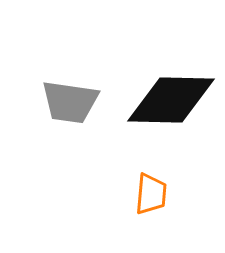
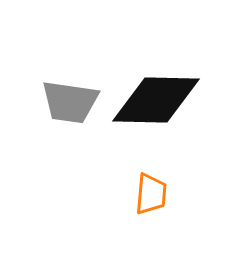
black diamond: moved 15 px left
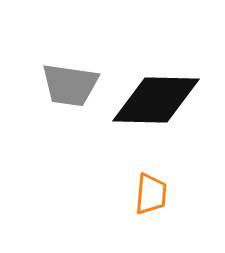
gray trapezoid: moved 17 px up
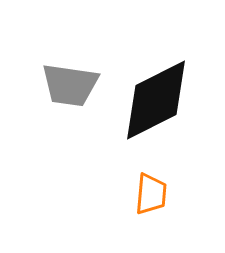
black diamond: rotated 28 degrees counterclockwise
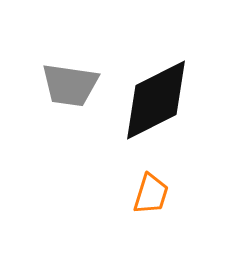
orange trapezoid: rotated 12 degrees clockwise
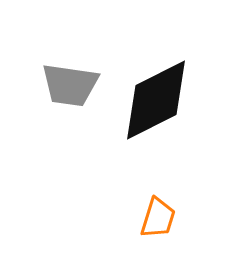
orange trapezoid: moved 7 px right, 24 px down
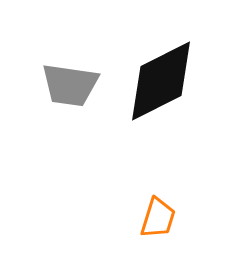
black diamond: moved 5 px right, 19 px up
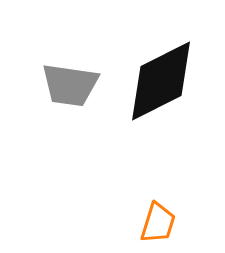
orange trapezoid: moved 5 px down
